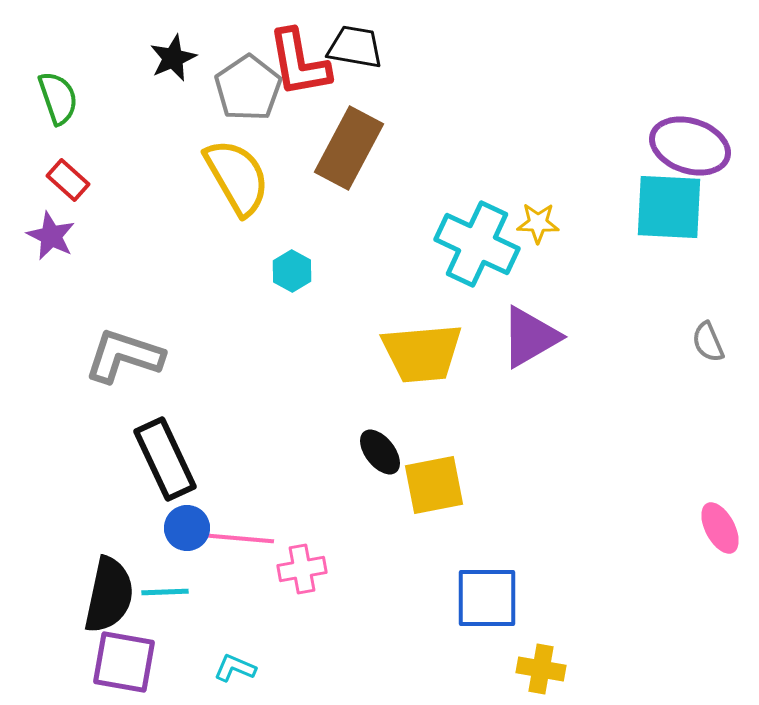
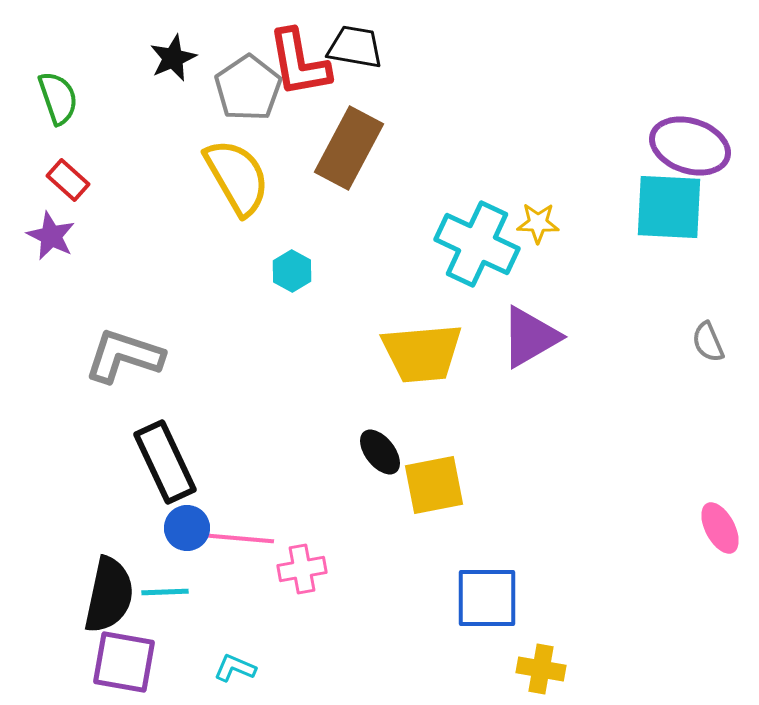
black rectangle: moved 3 px down
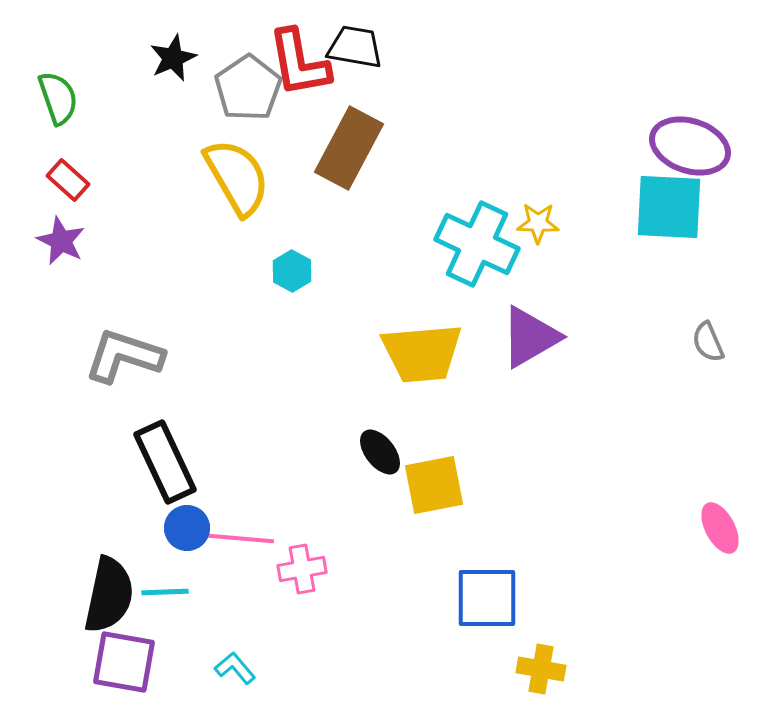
purple star: moved 10 px right, 5 px down
cyan L-shape: rotated 27 degrees clockwise
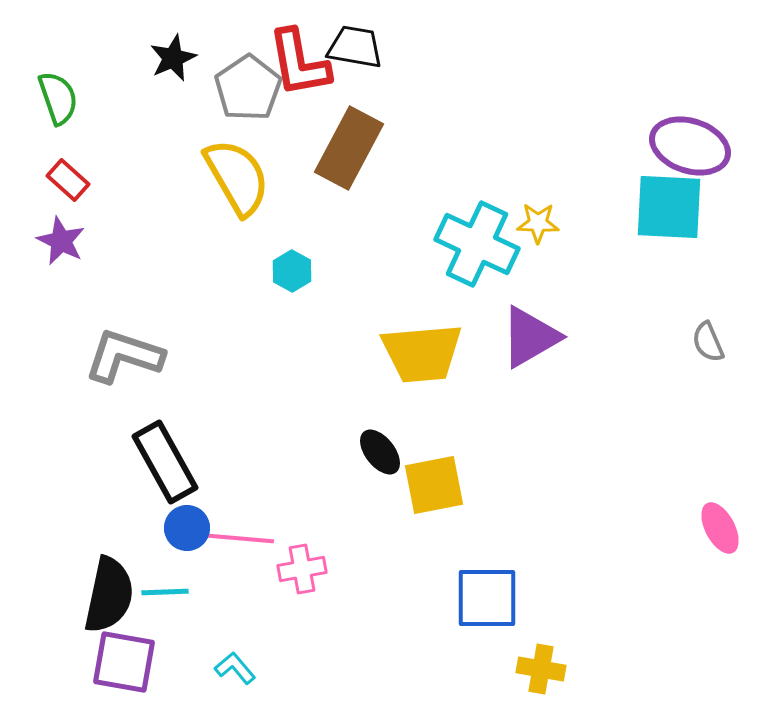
black rectangle: rotated 4 degrees counterclockwise
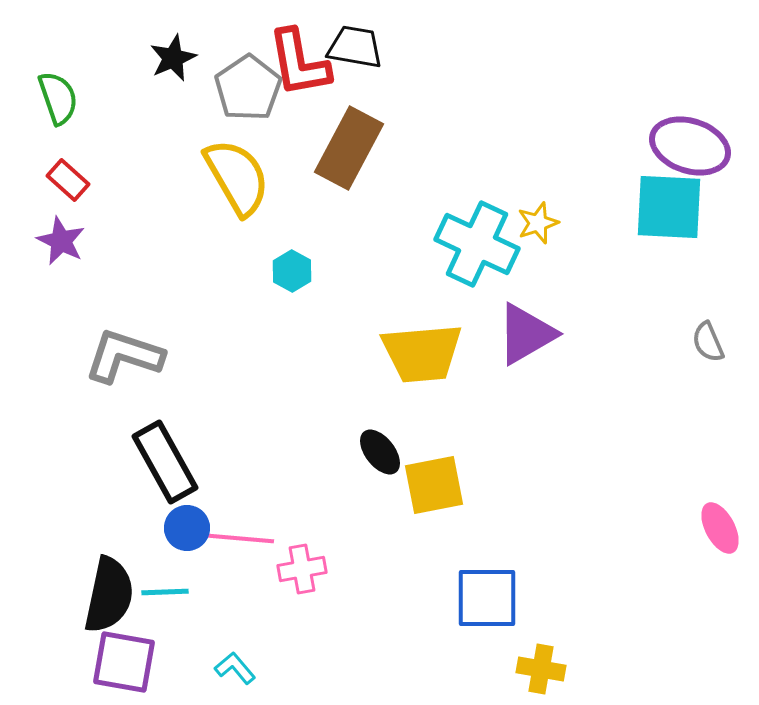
yellow star: rotated 21 degrees counterclockwise
purple triangle: moved 4 px left, 3 px up
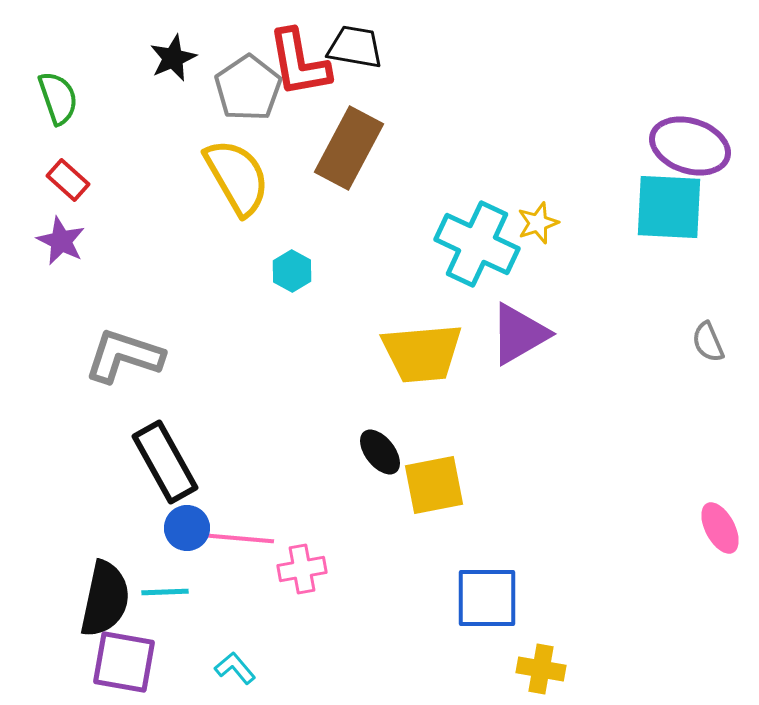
purple triangle: moved 7 px left
black semicircle: moved 4 px left, 4 px down
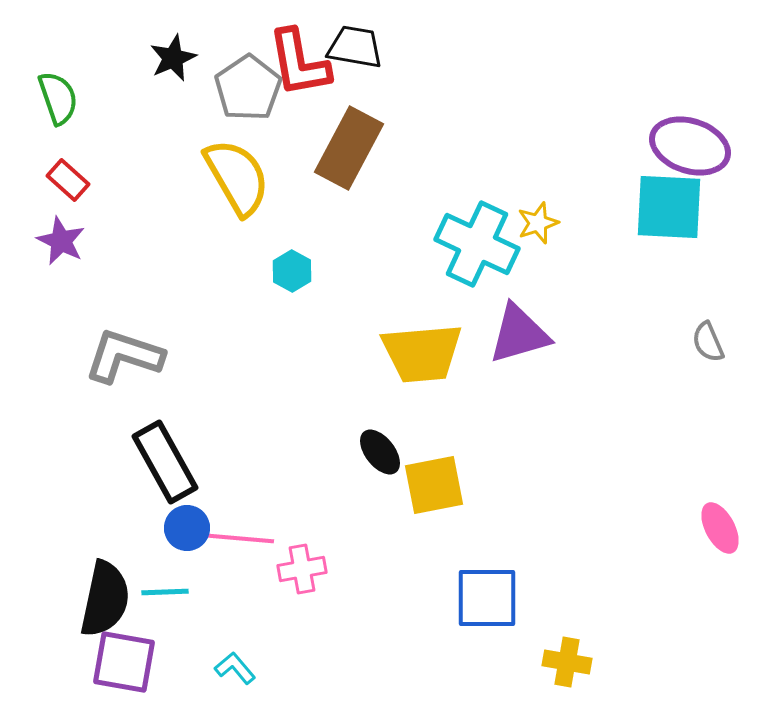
purple triangle: rotated 14 degrees clockwise
yellow cross: moved 26 px right, 7 px up
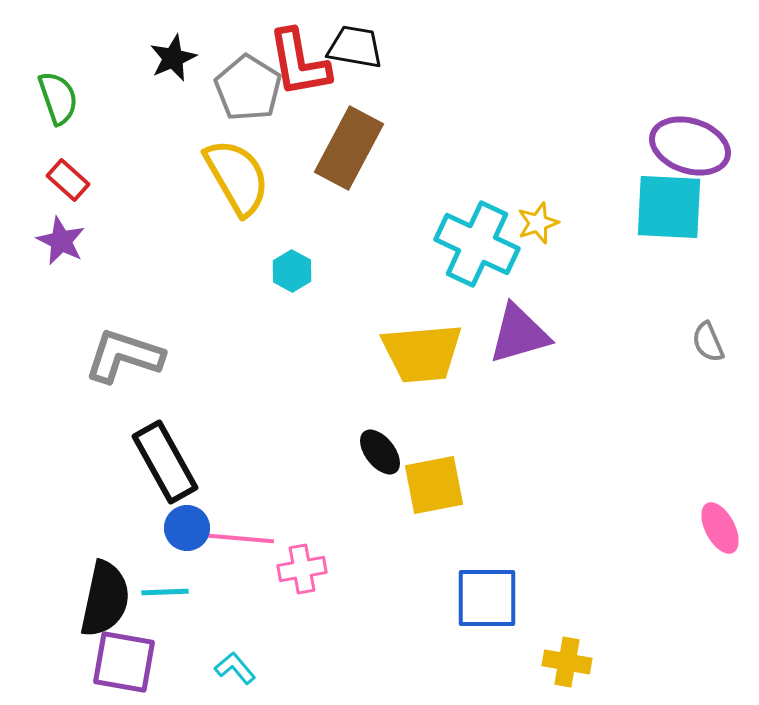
gray pentagon: rotated 6 degrees counterclockwise
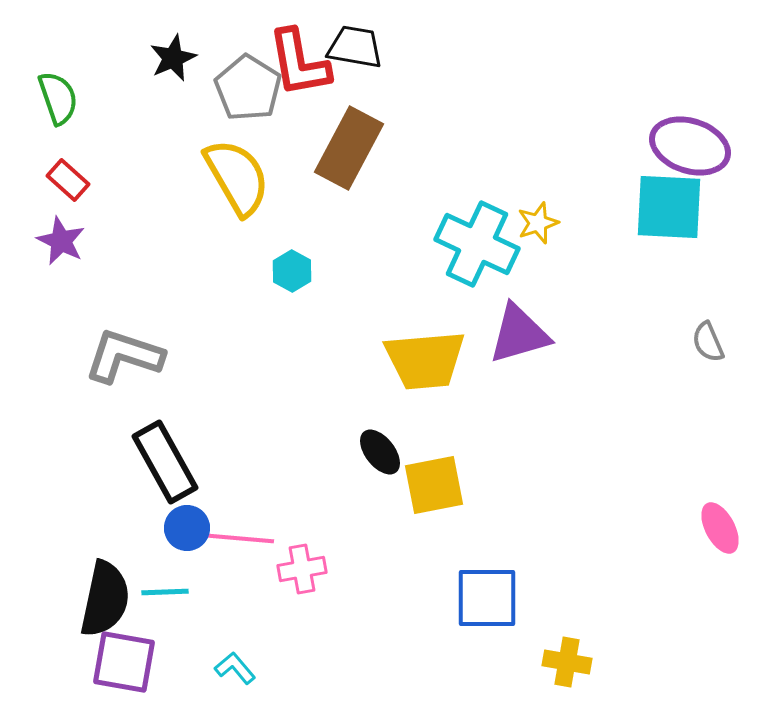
yellow trapezoid: moved 3 px right, 7 px down
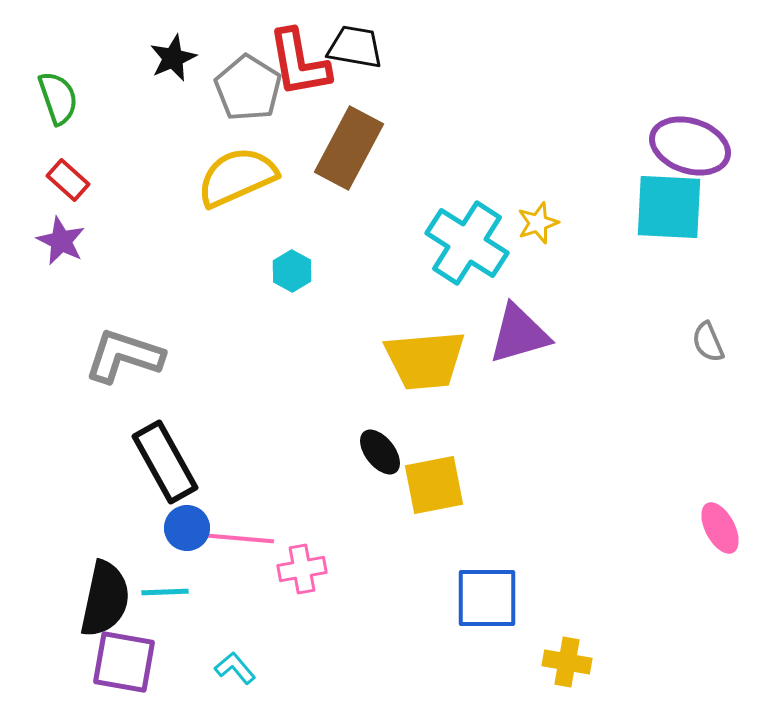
yellow semicircle: rotated 84 degrees counterclockwise
cyan cross: moved 10 px left, 1 px up; rotated 8 degrees clockwise
